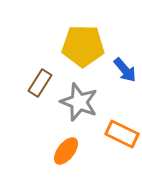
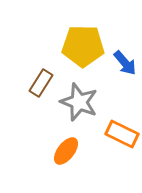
blue arrow: moved 7 px up
brown rectangle: moved 1 px right
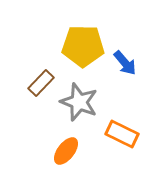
brown rectangle: rotated 12 degrees clockwise
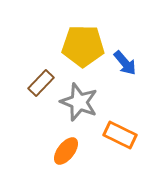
orange rectangle: moved 2 px left, 1 px down
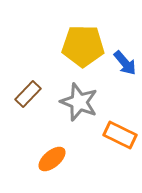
brown rectangle: moved 13 px left, 11 px down
orange ellipse: moved 14 px left, 8 px down; rotated 12 degrees clockwise
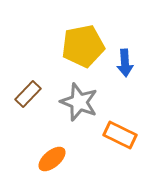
yellow pentagon: rotated 12 degrees counterclockwise
blue arrow: rotated 36 degrees clockwise
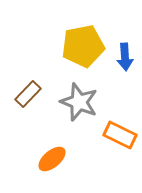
blue arrow: moved 6 px up
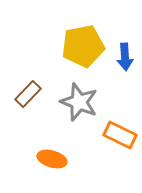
orange ellipse: rotated 56 degrees clockwise
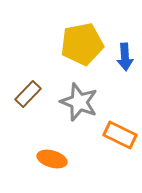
yellow pentagon: moved 1 px left, 2 px up
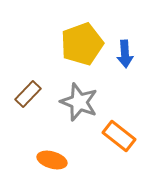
yellow pentagon: rotated 9 degrees counterclockwise
blue arrow: moved 3 px up
orange rectangle: moved 1 px left, 1 px down; rotated 12 degrees clockwise
orange ellipse: moved 1 px down
